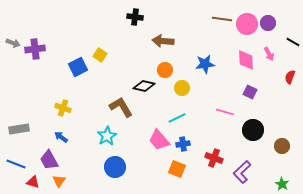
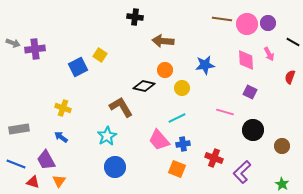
blue star: moved 1 px down
purple trapezoid: moved 3 px left
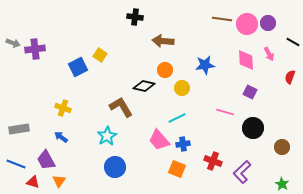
black circle: moved 2 px up
brown circle: moved 1 px down
red cross: moved 1 px left, 3 px down
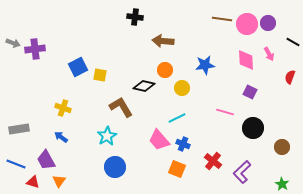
yellow square: moved 20 px down; rotated 24 degrees counterclockwise
blue cross: rotated 32 degrees clockwise
red cross: rotated 18 degrees clockwise
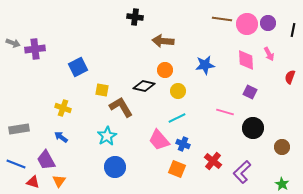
black line: moved 12 px up; rotated 72 degrees clockwise
yellow square: moved 2 px right, 15 px down
yellow circle: moved 4 px left, 3 px down
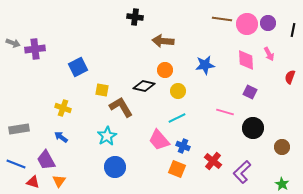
blue cross: moved 2 px down
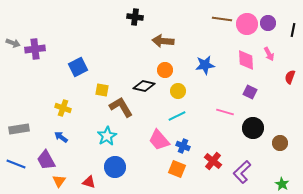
cyan line: moved 2 px up
brown circle: moved 2 px left, 4 px up
red triangle: moved 56 px right
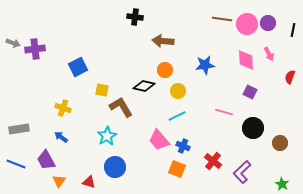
pink line: moved 1 px left
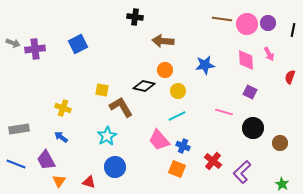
blue square: moved 23 px up
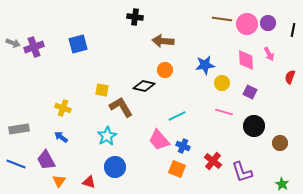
blue square: rotated 12 degrees clockwise
purple cross: moved 1 px left, 2 px up; rotated 12 degrees counterclockwise
yellow circle: moved 44 px right, 8 px up
black circle: moved 1 px right, 2 px up
purple L-shape: rotated 65 degrees counterclockwise
